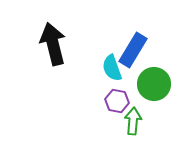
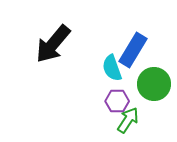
black arrow: rotated 126 degrees counterclockwise
purple hexagon: rotated 10 degrees counterclockwise
green arrow: moved 5 px left, 1 px up; rotated 28 degrees clockwise
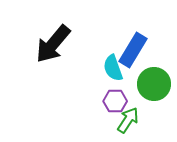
cyan semicircle: moved 1 px right
purple hexagon: moved 2 px left
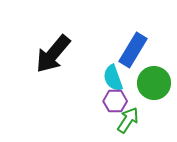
black arrow: moved 10 px down
cyan semicircle: moved 10 px down
green circle: moved 1 px up
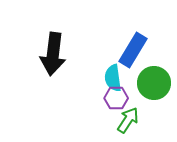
black arrow: rotated 33 degrees counterclockwise
cyan semicircle: rotated 12 degrees clockwise
purple hexagon: moved 1 px right, 3 px up
